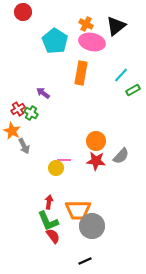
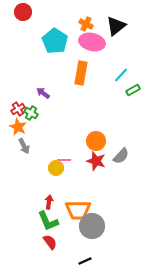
orange star: moved 6 px right, 4 px up
red star: rotated 12 degrees clockwise
red semicircle: moved 3 px left, 6 px down
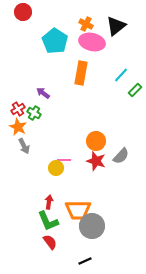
green rectangle: moved 2 px right; rotated 16 degrees counterclockwise
green cross: moved 3 px right
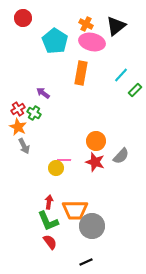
red circle: moved 6 px down
red star: moved 1 px left, 1 px down
orange trapezoid: moved 3 px left
black line: moved 1 px right, 1 px down
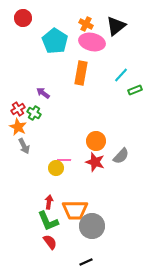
green rectangle: rotated 24 degrees clockwise
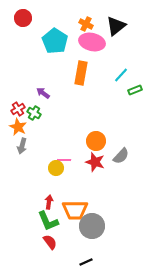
gray arrow: moved 2 px left; rotated 42 degrees clockwise
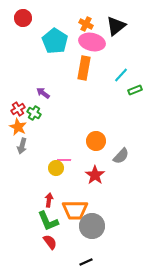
orange rectangle: moved 3 px right, 5 px up
red star: moved 13 px down; rotated 18 degrees clockwise
red arrow: moved 2 px up
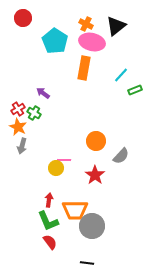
black line: moved 1 px right, 1 px down; rotated 32 degrees clockwise
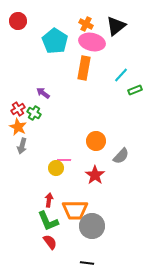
red circle: moved 5 px left, 3 px down
